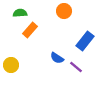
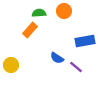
green semicircle: moved 19 px right
blue rectangle: rotated 42 degrees clockwise
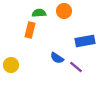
orange rectangle: rotated 28 degrees counterclockwise
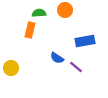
orange circle: moved 1 px right, 1 px up
yellow circle: moved 3 px down
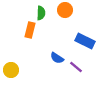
green semicircle: moved 2 px right; rotated 96 degrees clockwise
blue rectangle: rotated 36 degrees clockwise
yellow circle: moved 2 px down
